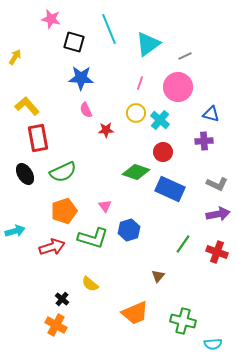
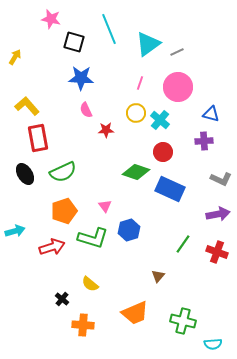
gray line: moved 8 px left, 4 px up
gray L-shape: moved 4 px right, 5 px up
orange cross: moved 27 px right; rotated 25 degrees counterclockwise
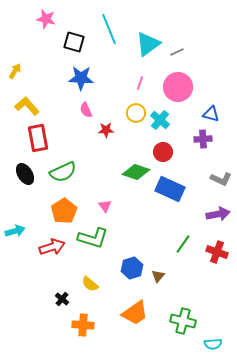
pink star: moved 5 px left
yellow arrow: moved 14 px down
purple cross: moved 1 px left, 2 px up
orange pentagon: rotated 15 degrees counterclockwise
blue hexagon: moved 3 px right, 38 px down
orange trapezoid: rotated 12 degrees counterclockwise
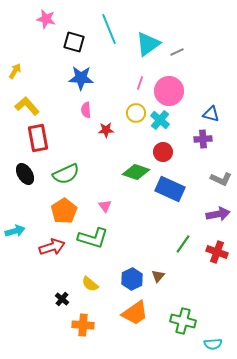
pink circle: moved 9 px left, 4 px down
pink semicircle: rotated 21 degrees clockwise
green semicircle: moved 3 px right, 2 px down
blue hexagon: moved 11 px down; rotated 10 degrees counterclockwise
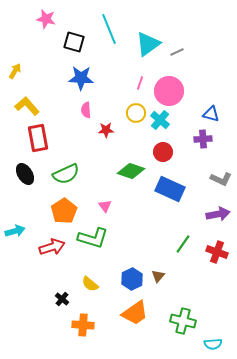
green diamond: moved 5 px left, 1 px up
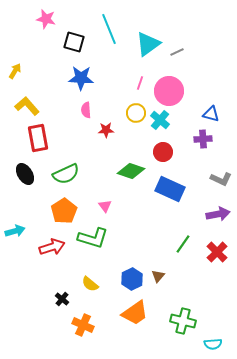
red cross: rotated 25 degrees clockwise
orange cross: rotated 20 degrees clockwise
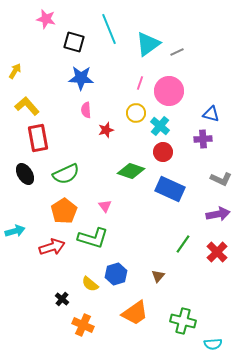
cyan cross: moved 6 px down
red star: rotated 14 degrees counterclockwise
blue hexagon: moved 16 px left, 5 px up; rotated 10 degrees clockwise
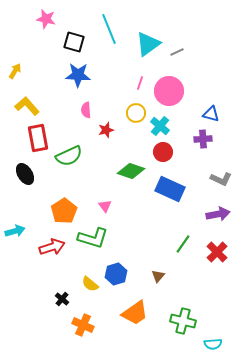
blue star: moved 3 px left, 3 px up
green semicircle: moved 3 px right, 18 px up
